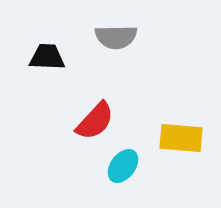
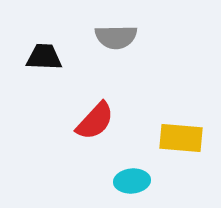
black trapezoid: moved 3 px left
cyan ellipse: moved 9 px right, 15 px down; rotated 48 degrees clockwise
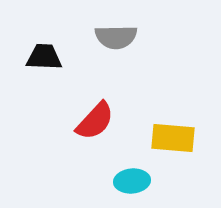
yellow rectangle: moved 8 px left
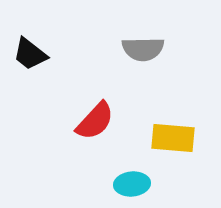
gray semicircle: moved 27 px right, 12 px down
black trapezoid: moved 14 px left, 3 px up; rotated 144 degrees counterclockwise
cyan ellipse: moved 3 px down
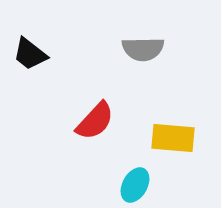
cyan ellipse: moved 3 px right, 1 px down; rotated 56 degrees counterclockwise
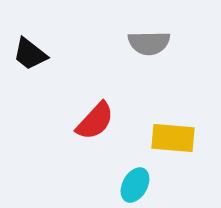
gray semicircle: moved 6 px right, 6 px up
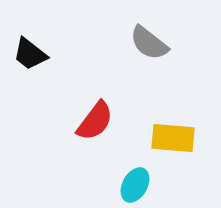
gray semicircle: rotated 39 degrees clockwise
red semicircle: rotated 6 degrees counterclockwise
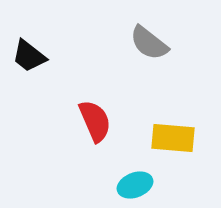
black trapezoid: moved 1 px left, 2 px down
red semicircle: rotated 60 degrees counterclockwise
cyan ellipse: rotated 40 degrees clockwise
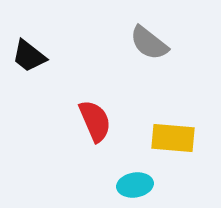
cyan ellipse: rotated 12 degrees clockwise
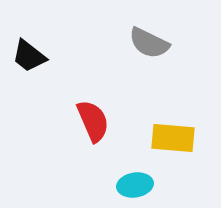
gray semicircle: rotated 12 degrees counterclockwise
red semicircle: moved 2 px left
